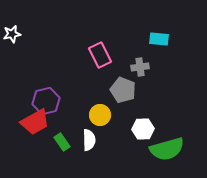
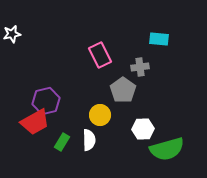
gray pentagon: rotated 15 degrees clockwise
green rectangle: rotated 66 degrees clockwise
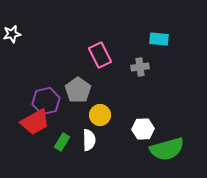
gray pentagon: moved 45 px left
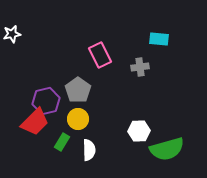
yellow circle: moved 22 px left, 4 px down
red trapezoid: rotated 16 degrees counterclockwise
white hexagon: moved 4 px left, 2 px down
white semicircle: moved 10 px down
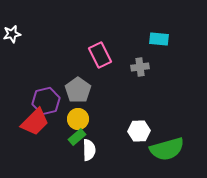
green rectangle: moved 15 px right, 5 px up; rotated 18 degrees clockwise
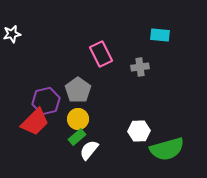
cyan rectangle: moved 1 px right, 4 px up
pink rectangle: moved 1 px right, 1 px up
white semicircle: rotated 140 degrees counterclockwise
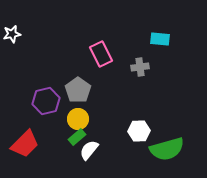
cyan rectangle: moved 4 px down
red trapezoid: moved 10 px left, 22 px down
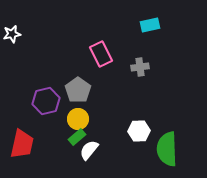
cyan rectangle: moved 10 px left, 14 px up; rotated 18 degrees counterclockwise
red trapezoid: moved 3 px left; rotated 32 degrees counterclockwise
green semicircle: rotated 104 degrees clockwise
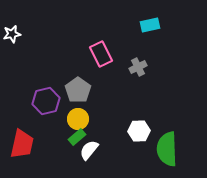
gray cross: moved 2 px left; rotated 18 degrees counterclockwise
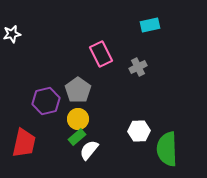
red trapezoid: moved 2 px right, 1 px up
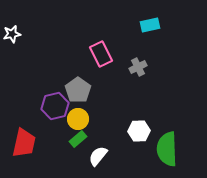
purple hexagon: moved 9 px right, 5 px down
green rectangle: moved 1 px right, 2 px down
white semicircle: moved 9 px right, 6 px down
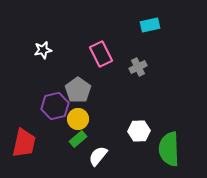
white star: moved 31 px right, 16 px down
green semicircle: moved 2 px right
